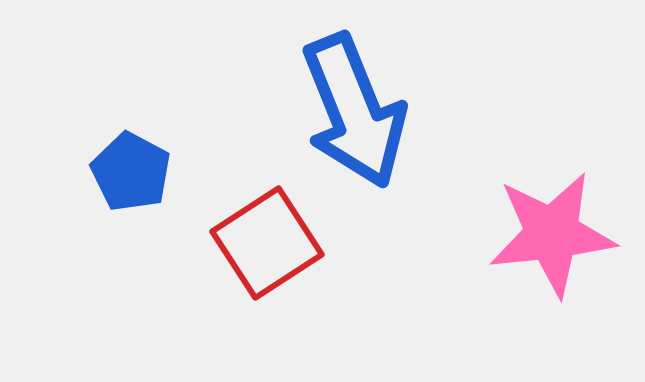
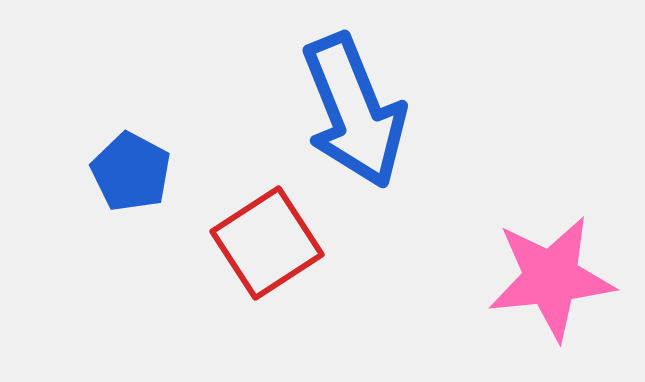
pink star: moved 1 px left, 44 px down
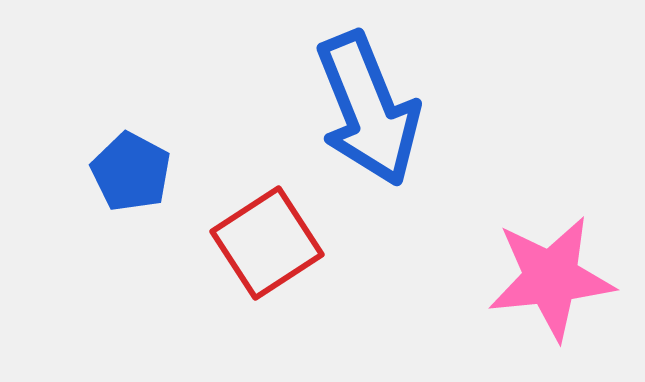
blue arrow: moved 14 px right, 2 px up
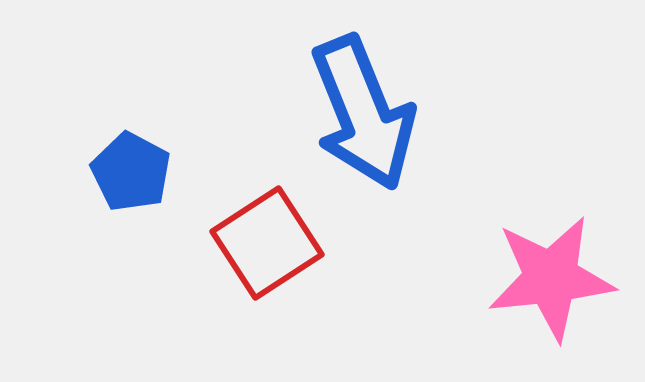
blue arrow: moved 5 px left, 4 px down
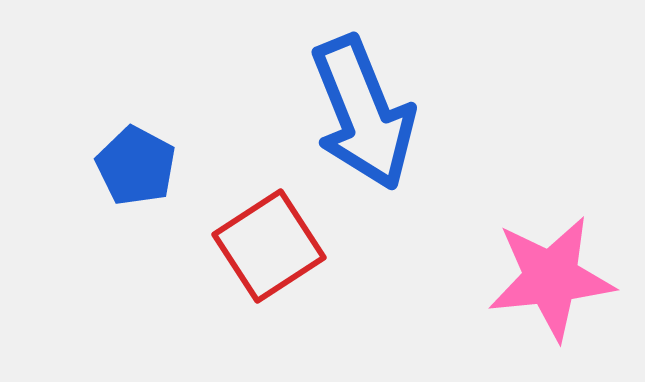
blue pentagon: moved 5 px right, 6 px up
red square: moved 2 px right, 3 px down
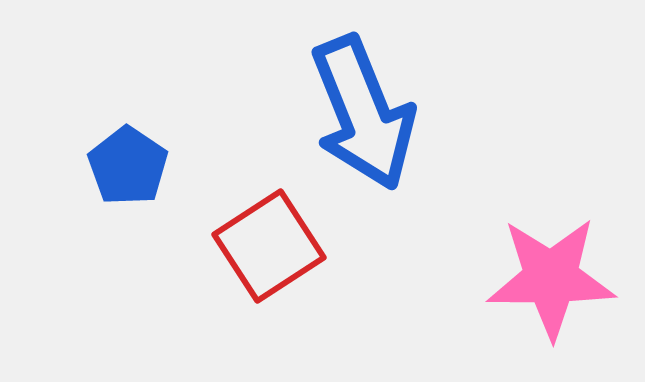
blue pentagon: moved 8 px left; rotated 6 degrees clockwise
pink star: rotated 6 degrees clockwise
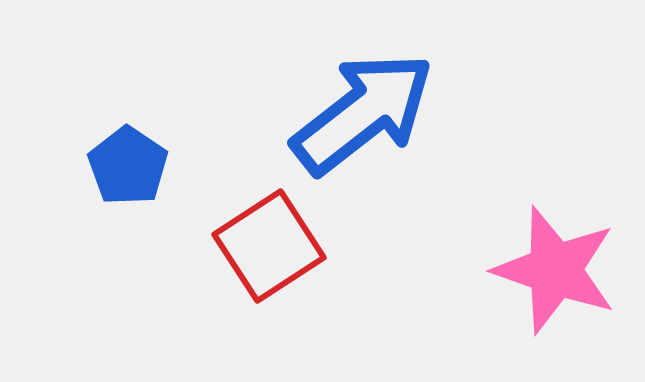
blue arrow: rotated 106 degrees counterclockwise
pink star: moved 4 px right, 8 px up; rotated 19 degrees clockwise
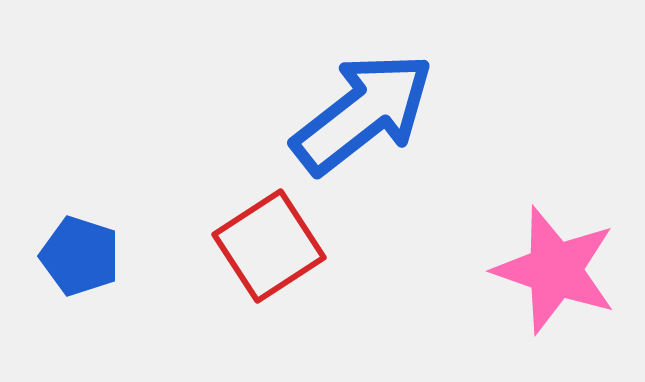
blue pentagon: moved 48 px left, 90 px down; rotated 16 degrees counterclockwise
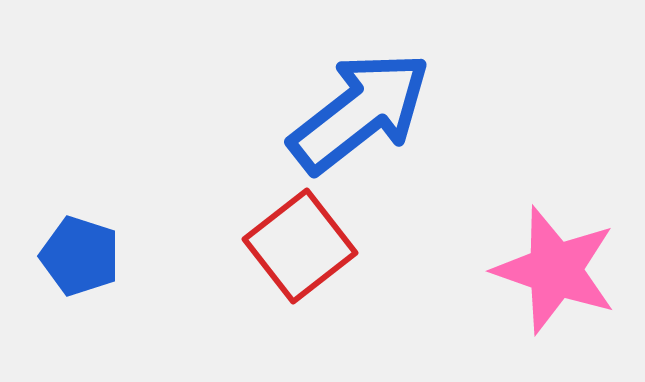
blue arrow: moved 3 px left, 1 px up
red square: moved 31 px right; rotated 5 degrees counterclockwise
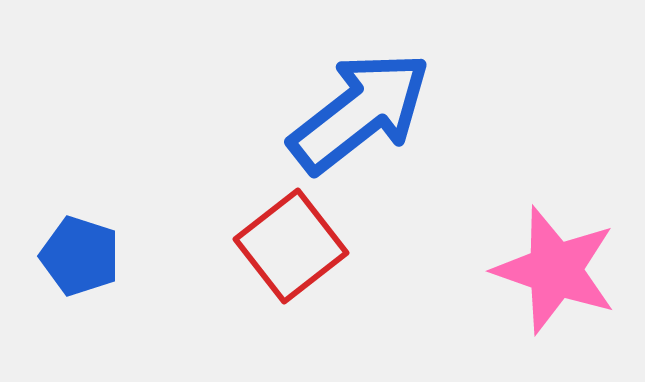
red square: moved 9 px left
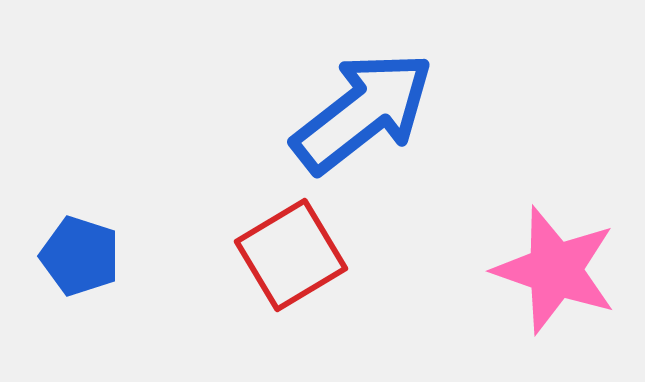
blue arrow: moved 3 px right
red square: moved 9 px down; rotated 7 degrees clockwise
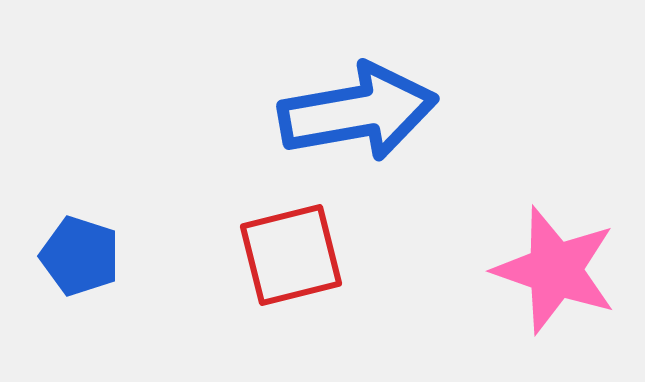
blue arrow: moved 5 px left; rotated 28 degrees clockwise
red square: rotated 17 degrees clockwise
